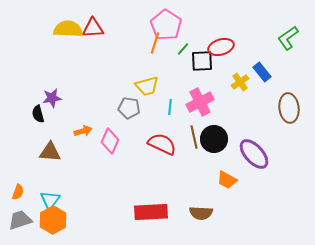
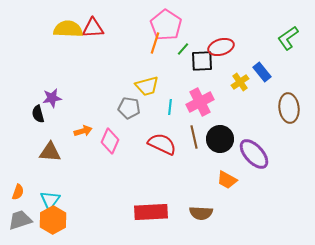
black circle: moved 6 px right
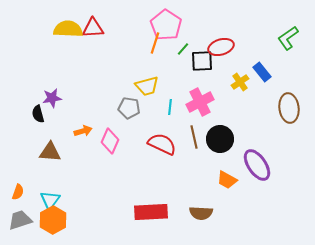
purple ellipse: moved 3 px right, 11 px down; rotated 8 degrees clockwise
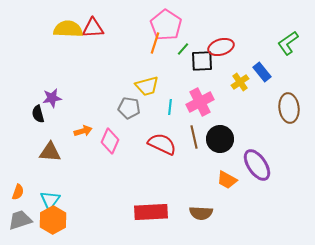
green L-shape: moved 5 px down
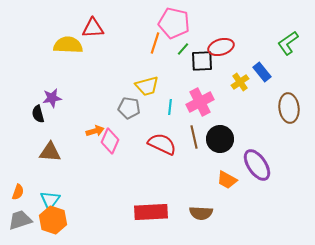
pink pentagon: moved 8 px right, 2 px up; rotated 20 degrees counterclockwise
yellow semicircle: moved 16 px down
orange arrow: moved 12 px right
orange hexagon: rotated 12 degrees counterclockwise
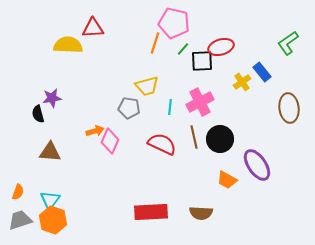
yellow cross: moved 2 px right
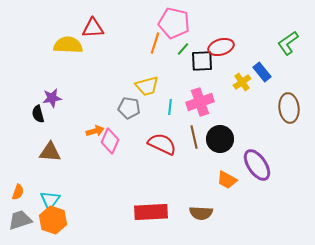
pink cross: rotated 8 degrees clockwise
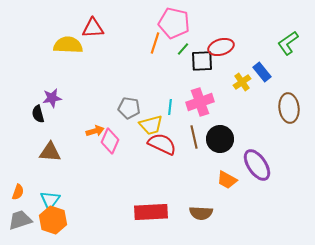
yellow trapezoid: moved 4 px right, 39 px down
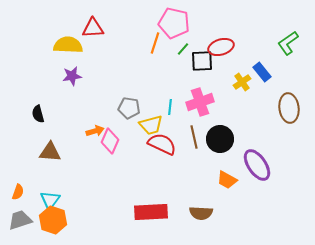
purple star: moved 20 px right, 22 px up
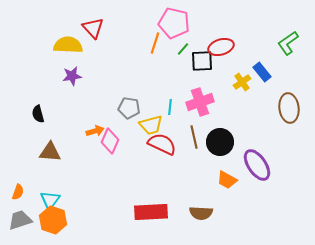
red triangle: rotated 50 degrees clockwise
black circle: moved 3 px down
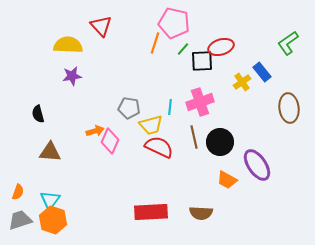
red triangle: moved 8 px right, 2 px up
red semicircle: moved 3 px left, 3 px down
